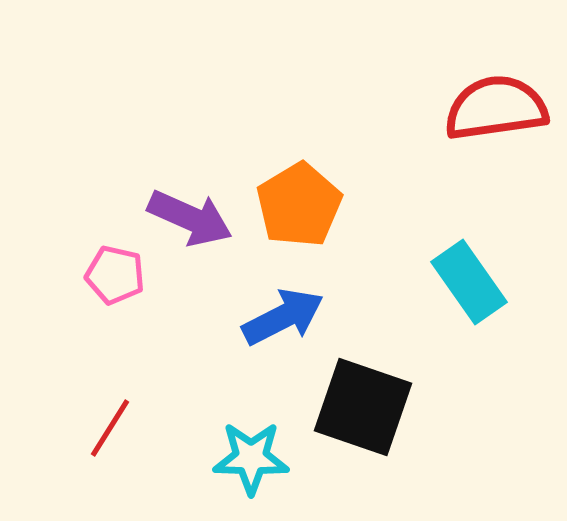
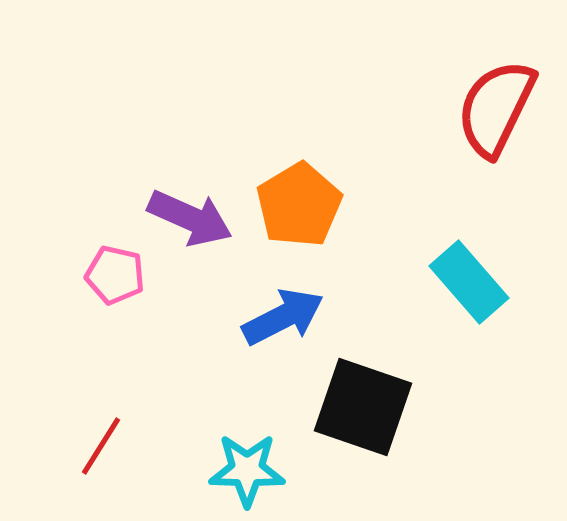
red semicircle: rotated 56 degrees counterclockwise
cyan rectangle: rotated 6 degrees counterclockwise
red line: moved 9 px left, 18 px down
cyan star: moved 4 px left, 12 px down
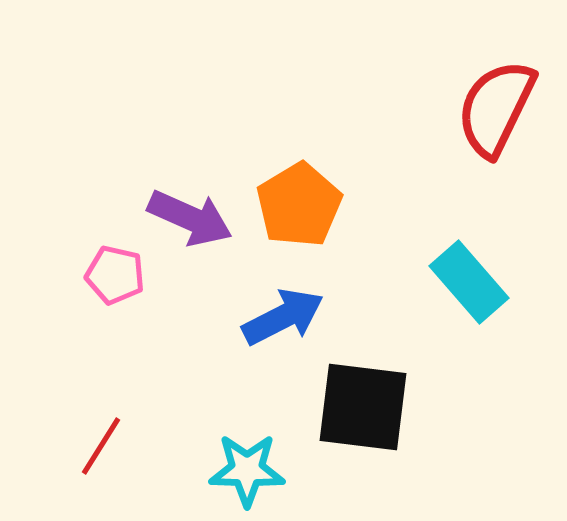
black square: rotated 12 degrees counterclockwise
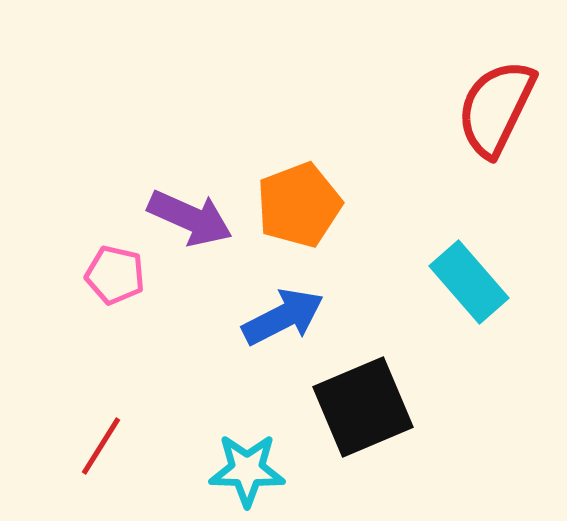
orange pentagon: rotated 10 degrees clockwise
black square: rotated 30 degrees counterclockwise
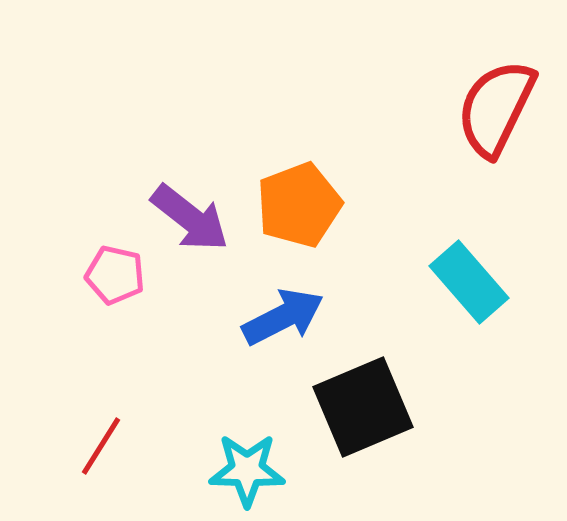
purple arrow: rotated 14 degrees clockwise
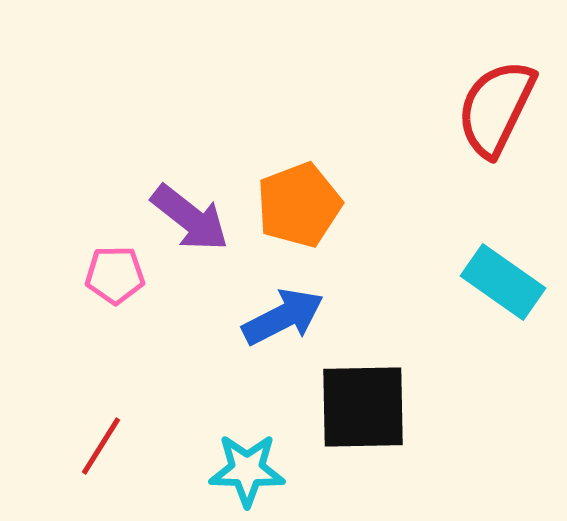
pink pentagon: rotated 14 degrees counterclockwise
cyan rectangle: moved 34 px right; rotated 14 degrees counterclockwise
black square: rotated 22 degrees clockwise
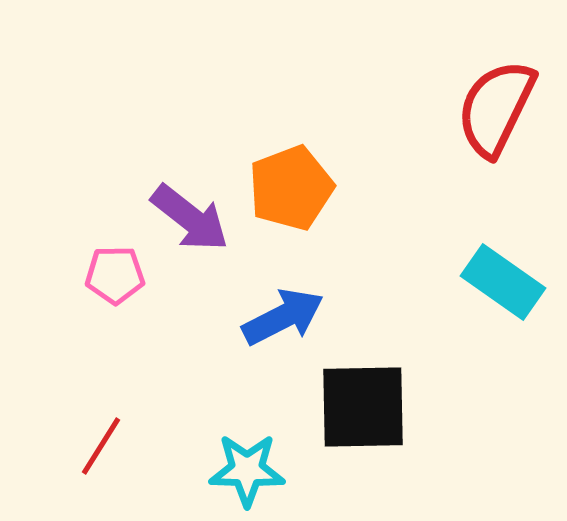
orange pentagon: moved 8 px left, 17 px up
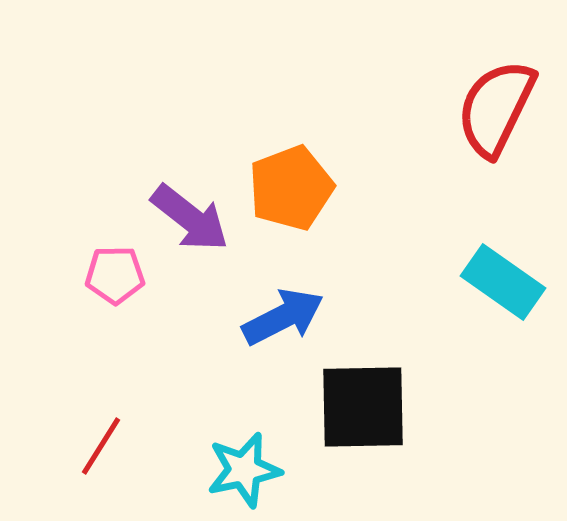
cyan star: moved 3 px left; rotated 14 degrees counterclockwise
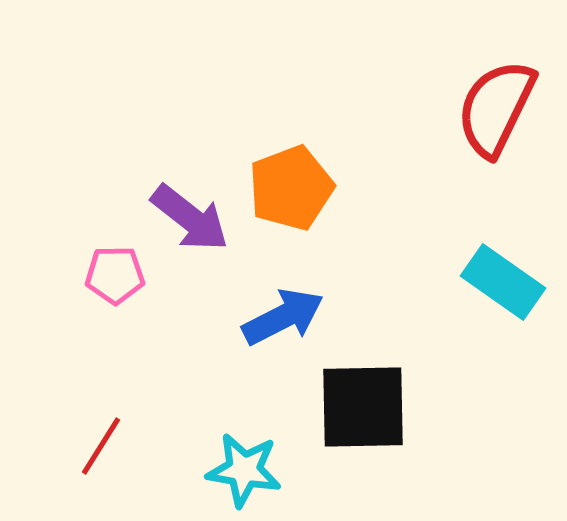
cyan star: rotated 22 degrees clockwise
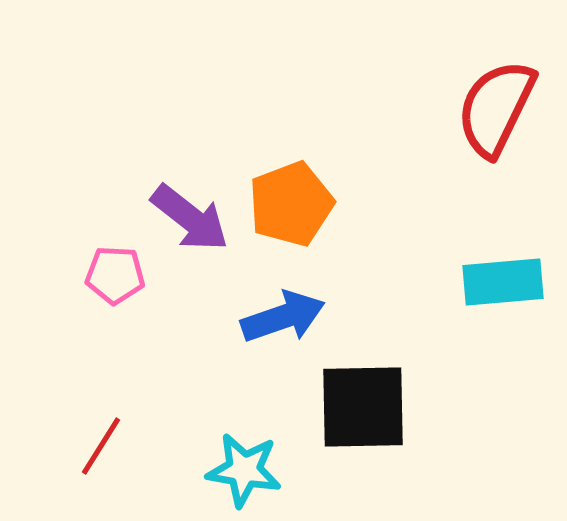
orange pentagon: moved 16 px down
pink pentagon: rotated 4 degrees clockwise
cyan rectangle: rotated 40 degrees counterclockwise
blue arrow: rotated 8 degrees clockwise
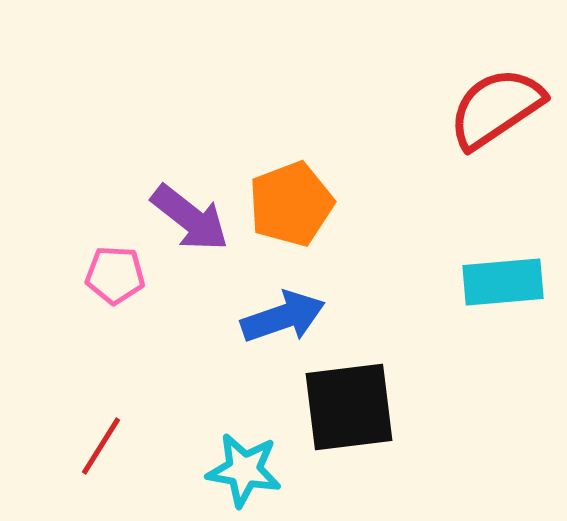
red semicircle: rotated 30 degrees clockwise
black square: moved 14 px left; rotated 6 degrees counterclockwise
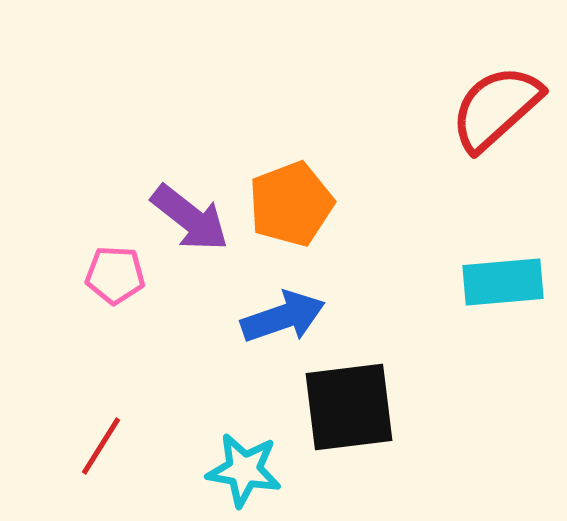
red semicircle: rotated 8 degrees counterclockwise
